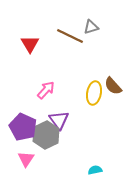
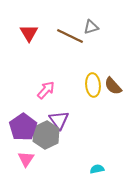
red triangle: moved 1 px left, 11 px up
yellow ellipse: moved 1 px left, 8 px up; rotated 15 degrees counterclockwise
purple pentagon: rotated 12 degrees clockwise
cyan semicircle: moved 2 px right, 1 px up
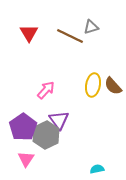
yellow ellipse: rotated 15 degrees clockwise
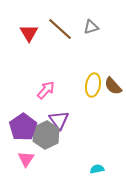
brown line: moved 10 px left, 7 px up; rotated 16 degrees clockwise
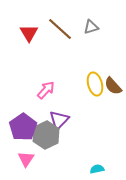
yellow ellipse: moved 2 px right, 1 px up; rotated 25 degrees counterclockwise
purple triangle: rotated 20 degrees clockwise
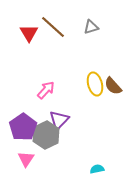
brown line: moved 7 px left, 2 px up
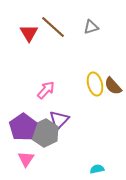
gray hexagon: moved 1 px left, 2 px up
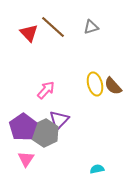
red triangle: rotated 12 degrees counterclockwise
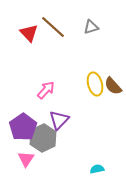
gray hexagon: moved 2 px left, 5 px down
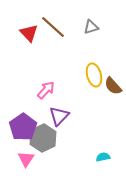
yellow ellipse: moved 1 px left, 9 px up
purple triangle: moved 4 px up
cyan semicircle: moved 6 px right, 12 px up
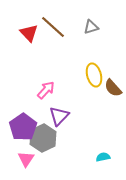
brown semicircle: moved 2 px down
